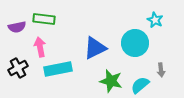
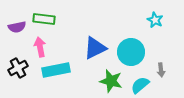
cyan circle: moved 4 px left, 9 px down
cyan rectangle: moved 2 px left, 1 px down
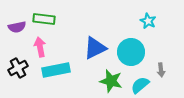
cyan star: moved 7 px left, 1 px down
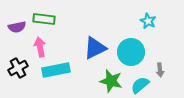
gray arrow: moved 1 px left
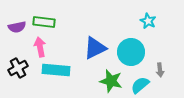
green rectangle: moved 3 px down
cyan rectangle: rotated 16 degrees clockwise
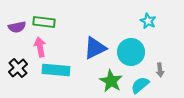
black cross: rotated 12 degrees counterclockwise
green star: rotated 15 degrees clockwise
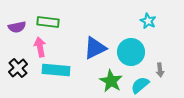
green rectangle: moved 4 px right
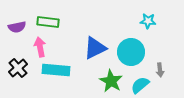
cyan star: rotated 21 degrees counterclockwise
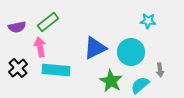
green rectangle: rotated 45 degrees counterclockwise
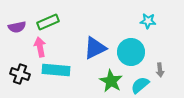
green rectangle: rotated 15 degrees clockwise
black cross: moved 2 px right, 6 px down; rotated 30 degrees counterclockwise
